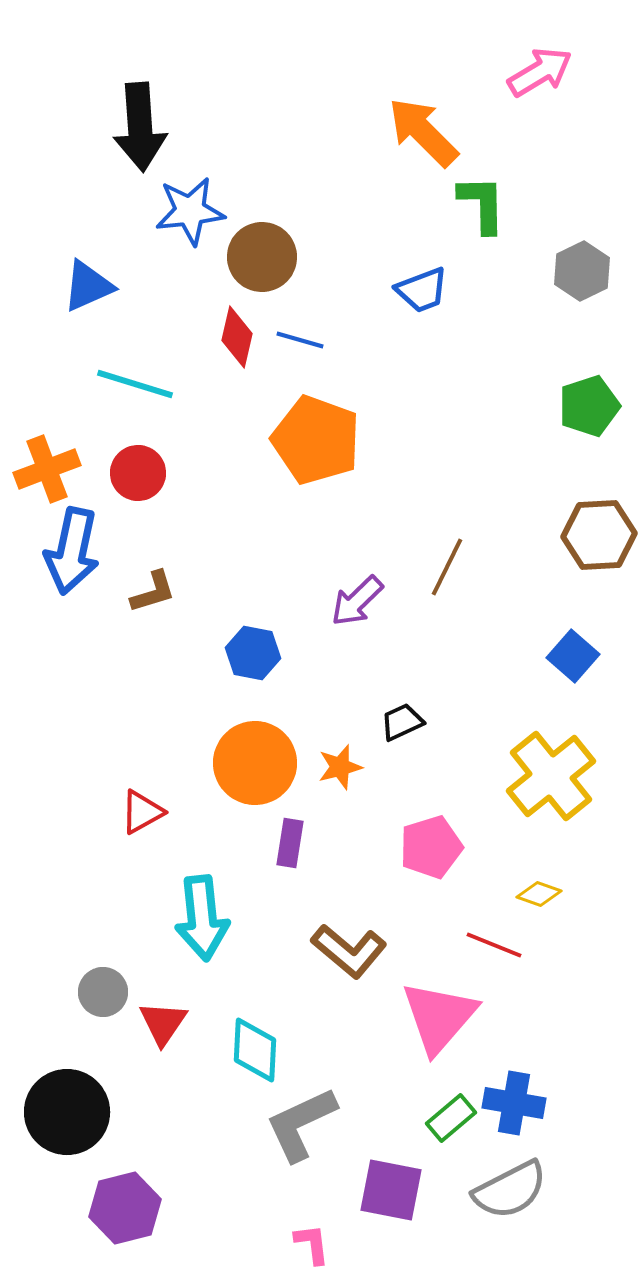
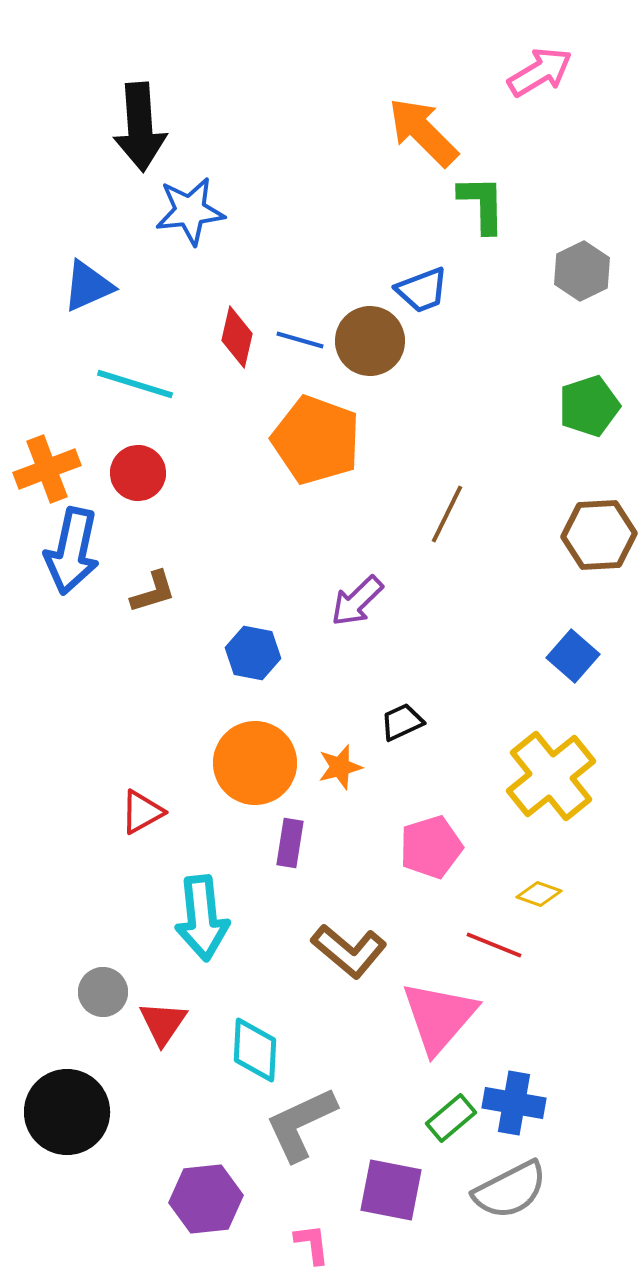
brown circle at (262, 257): moved 108 px right, 84 px down
brown line at (447, 567): moved 53 px up
purple hexagon at (125, 1208): moved 81 px right, 9 px up; rotated 8 degrees clockwise
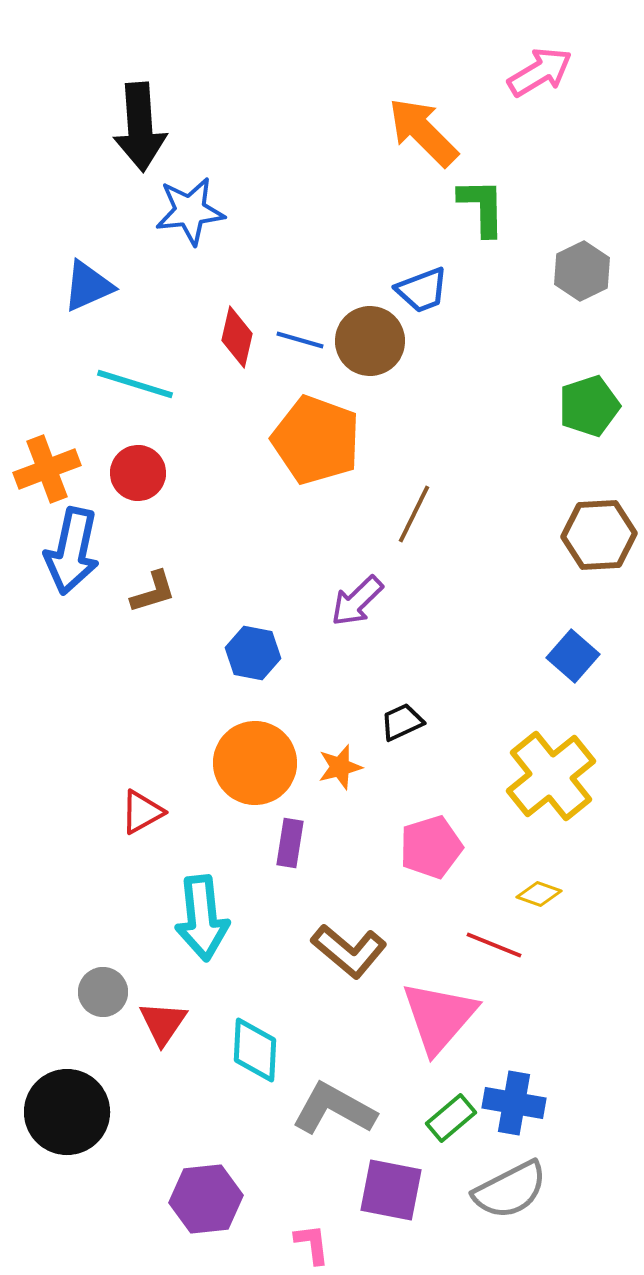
green L-shape at (482, 204): moved 3 px down
brown line at (447, 514): moved 33 px left
gray L-shape at (301, 1124): moved 33 px right, 15 px up; rotated 54 degrees clockwise
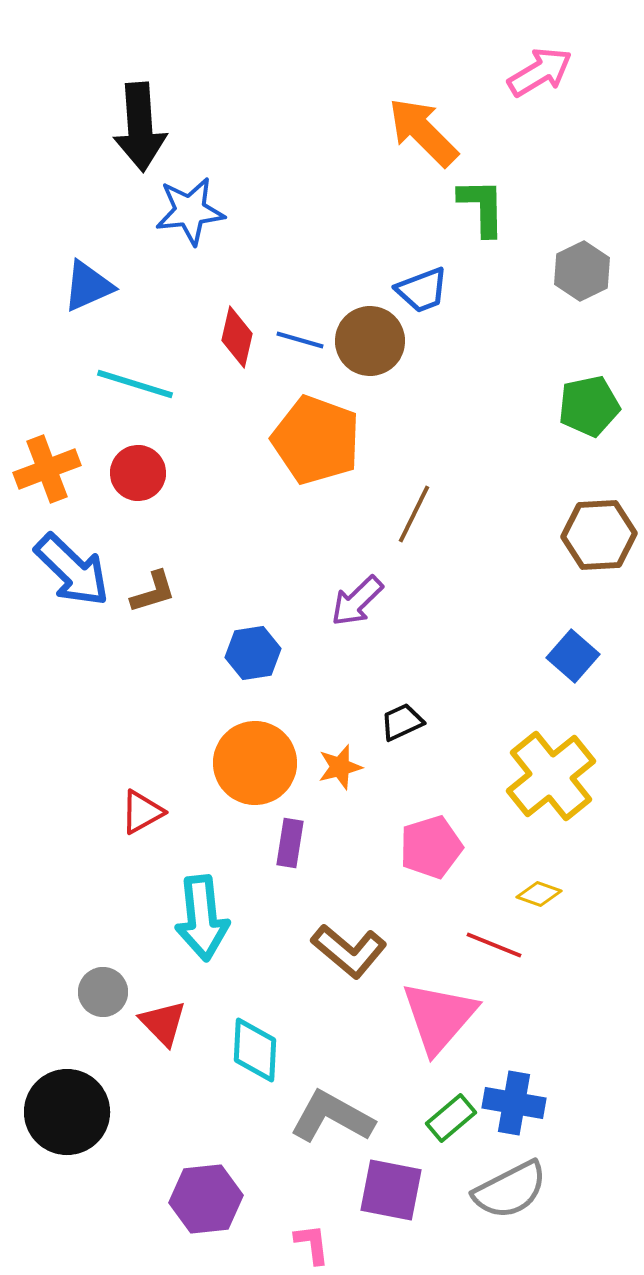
green pentagon at (589, 406): rotated 6 degrees clockwise
blue arrow at (72, 551): moved 19 px down; rotated 58 degrees counterclockwise
blue hexagon at (253, 653): rotated 20 degrees counterclockwise
red triangle at (163, 1023): rotated 18 degrees counterclockwise
gray L-shape at (334, 1109): moved 2 px left, 8 px down
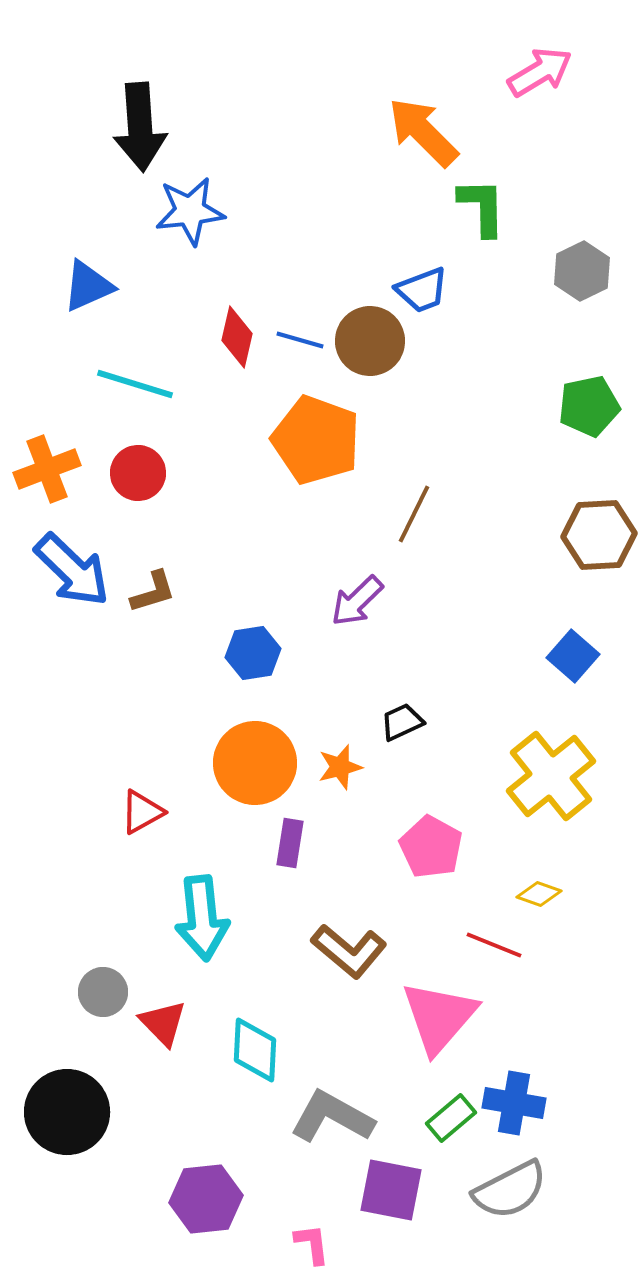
pink pentagon at (431, 847): rotated 26 degrees counterclockwise
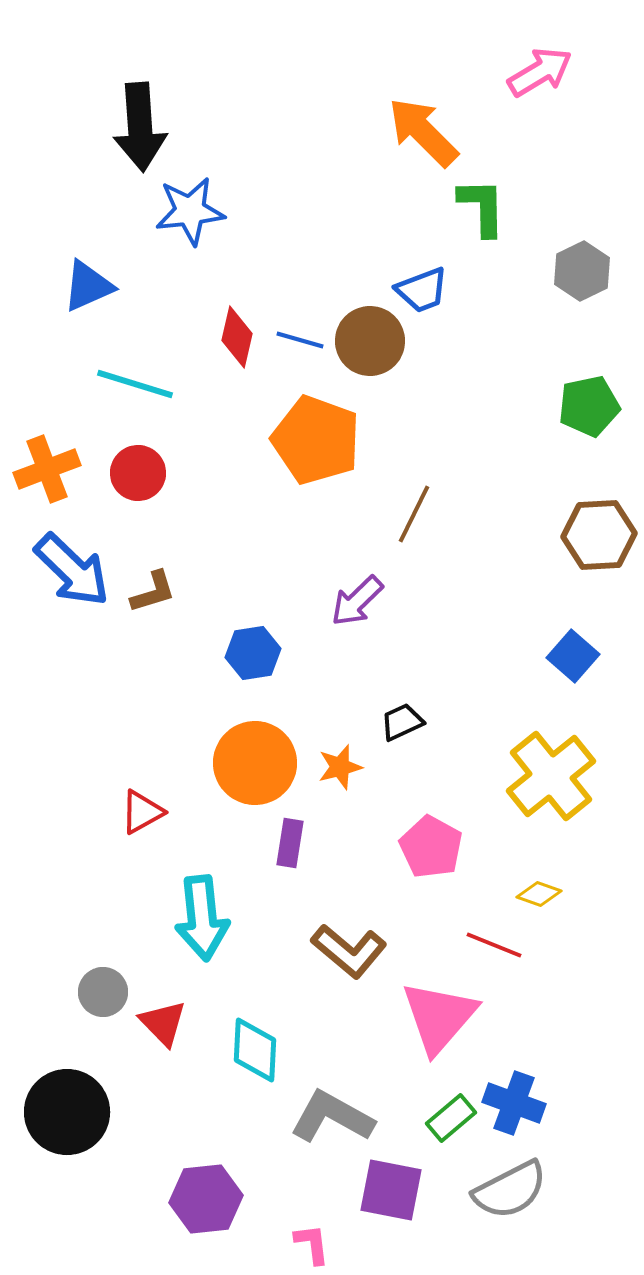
blue cross at (514, 1103): rotated 10 degrees clockwise
